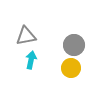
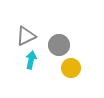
gray triangle: rotated 15 degrees counterclockwise
gray circle: moved 15 px left
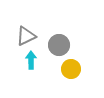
cyan arrow: rotated 12 degrees counterclockwise
yellow circle: moved 1 px down
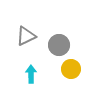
cyan arrow: moved 14 px down
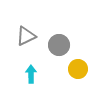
yellow circle: moved 7 px right
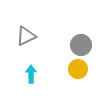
gray circle: moved 22 px right
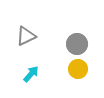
gray circle: moved 4 px left, 1 px up
cyan arrow: rotated 42 degrees clockwise
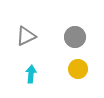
gray circle: moved 2 px left, 7 px up
cyan arrow: rotated 36 degrees counterclockwise
